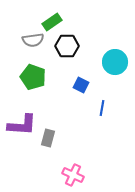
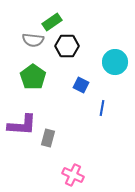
gray semicircle: rotated 15 degrees clockwise
green pentagon: rotated 15 degrees clockwise
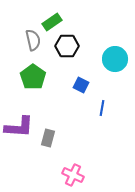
gray semicircle: rotated 110 degrees counterclockwise
cyan circle: moved 3 px up
purple L-shape: moved 3 px left, 2 px down
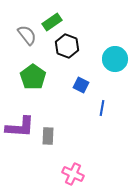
gray semicircle: moved 6 px left, 5 px up; rotated 25 degrees counterclockwise
black hexagon: rotated 20 degrees clockwise
purple L-shape: moved 1 px right
gray rectangle: moved 2 px up; rotated 12 degrees counterclockwise
pink cross: moved 1 px up
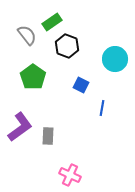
purple L-shape: rotated 40 degrees counterclockwise
pink cross: moved 3 px left, 1 px down
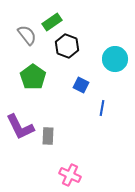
purple L-shape: rotated 100 degrees clockwise
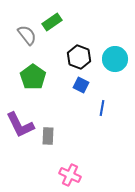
black hexagon: moved 12 px right, 11 px down
purple L-shape: moved 2 px up
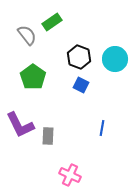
blue line: moved 20 px down
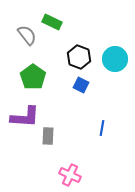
green rectangle: rotated 60 degrees clockwise
purple L-shape: moved 5 px right, 8 px up; rotated 60 degrees counterclockwise
